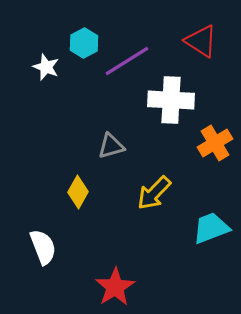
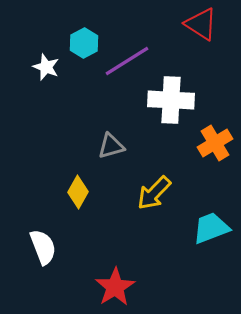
red triangle: moved 17 px up
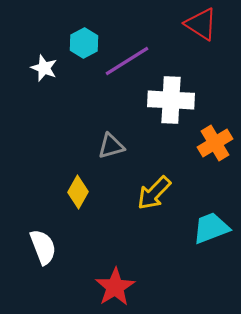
white star: moved 2 px left, 1 px down
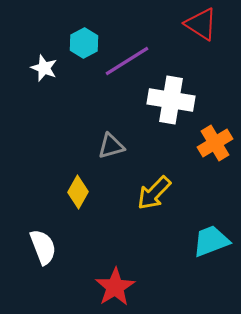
white cross: rotated 6 degrees clockwise
cyan trapezoid: moved 13 px down
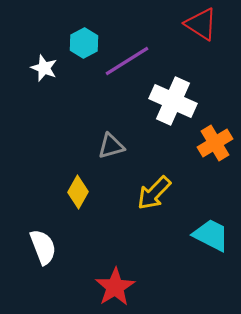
white cross: moved 2 px right, 1 px down; rotated 15 degrees clockwise
cyan trapezoid: moved 6 px up; rotated 48 degrees clockwise
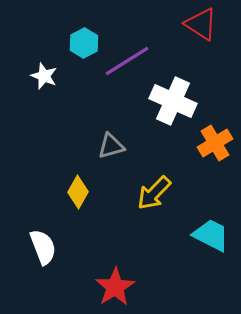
white star: moved 8 px down
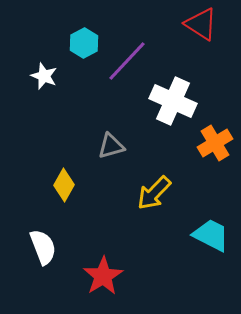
purple line: rotated 15 degrees counterclockwise
yellow diamond: moved 14 px left, 7 px up
red star: moved 12 px left, 11 px up
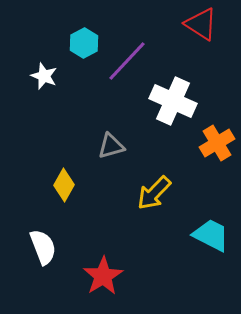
orange cross: moved 2 px right
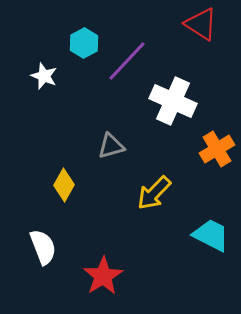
orange cross: moved 6 px down
